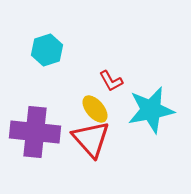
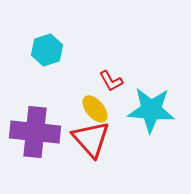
cyan star: rotated 15 degrees clockwise
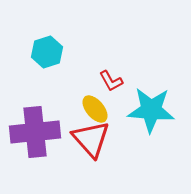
cyan hexagon: moved 2 px down
purple cross: rotated 12 degrees counterclockwise
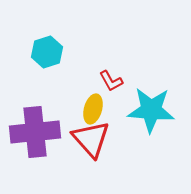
yellow ellipse: moved 2 px left; rotated 56 degrees clockwise
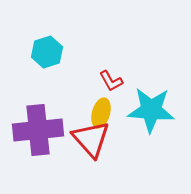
yellow ellipse: moved 8 px right, 4 px down
purple cross: moved 3 px right, 2 px up
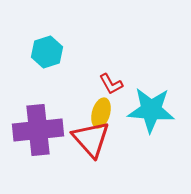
red L-shape: moved 3 px down
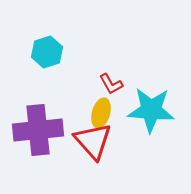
red triangle: moved 2 px right, 2 px down
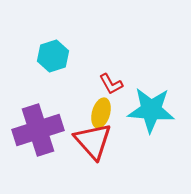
cyan hexagon: moved 6 px right, 4 px down
purple cross: rotated 12 degrees counterclockwise
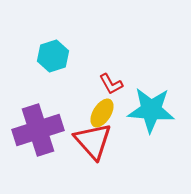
yellow ellipse: moved 1 px right; rotated 16 degrees clockwise
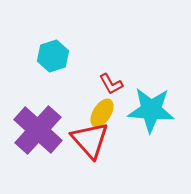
purple cross: rotated 30 degrees counterclockwise
red triangle: moved 3 px left, 1 px up
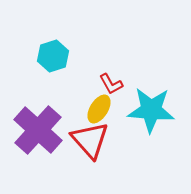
yellow ellipse: moved 3 px left, 4 px up
